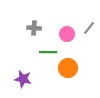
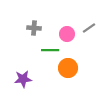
gray line: rotated 16 degrees clockwise
green line: moved 2 px right, 2 px up
purple star: rotated 18 degrees counterclockwise
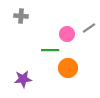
gray cross: moved 13 px left, 12 px up
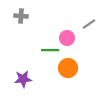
gray line: moved 4 px up
pink circle: moved 4 px down
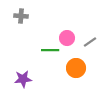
gray line: moved 1 px right, 18 px down
orange circle: moved 8 px right
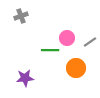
gray cross: rotated 24 degrees counterclockwise
purple star: moved 2 px right, 1 px up
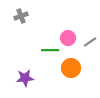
pink circle: moved 1 px right
orange circle: moved 5 px left
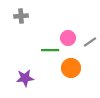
gray cross: rotated 16 degrees clockwise
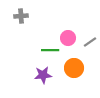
orange circle: moved 3 px right
purple star: moved 18 px right, 3 px up
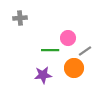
gray cross: moved 1 px left, 2 px down
gray line: moved 5 px left, 9 px down
